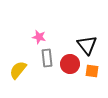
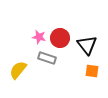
gray rectangle: rotated 66 degrees counterclockwise
red circle: moved 10 px left, 26 px up
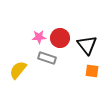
pink star: rotated 16 degrees counterclockwise
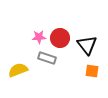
yellow semicircle: rotated 30 degrees clockwise
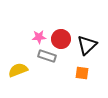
red circle: moved 1 px right, 1 px down
black triangle: rotated 25 degrees clockwise
gray rectangle: moved 2 px up
orange square: moved 10 px left, 2 px down
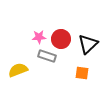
black triangle: moved 1 px right, 1 px up
